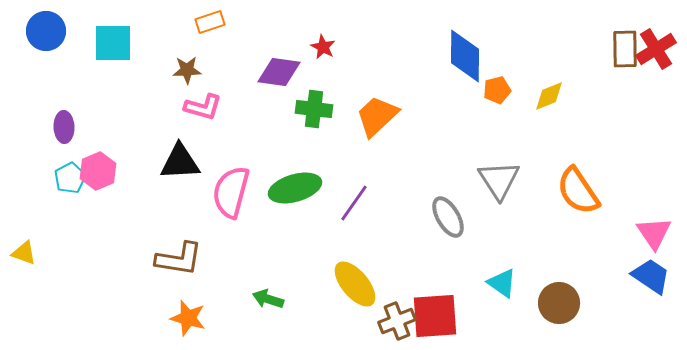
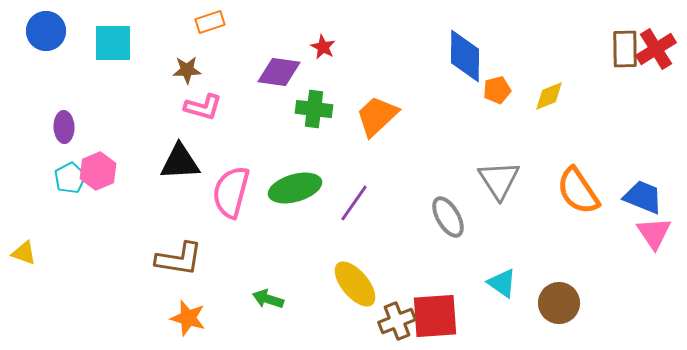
blue trapezoid: moved 8 px left, 79 px up; rotated 12 degrees counterclockwise
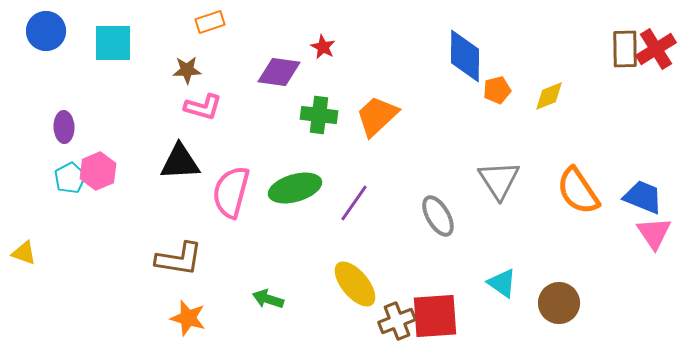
green cross: moved 5 px right, 6 px down
gray ellipse: moved 10 px left, 1 px up
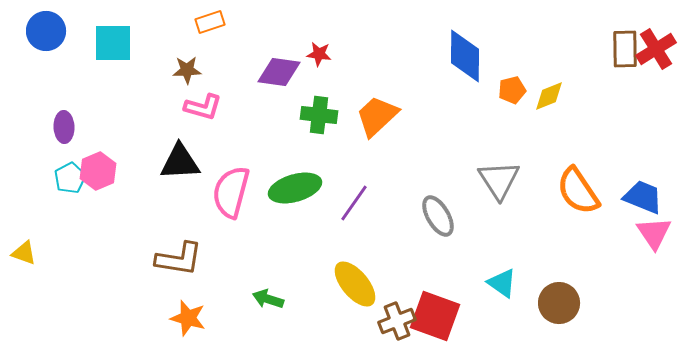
red star: moved 4 px left, 7 px down; rotated 20 degrees counterclockwise
orange pentagon: moved 15 px right
red square: rotated 24 degrees clockwise
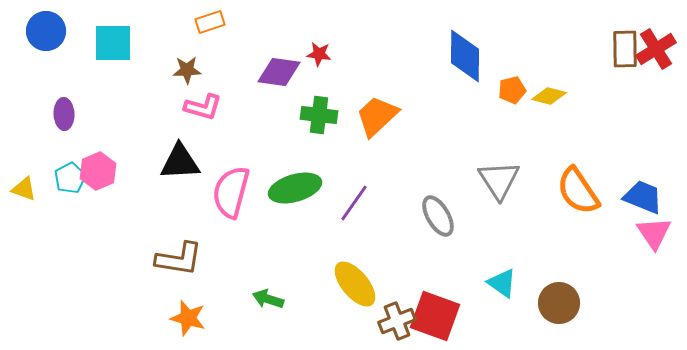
yellow diamond: rotated 36 degrees clockwise
purple ellipse: moved 13 px up
yellow triangle: moved 64 px up
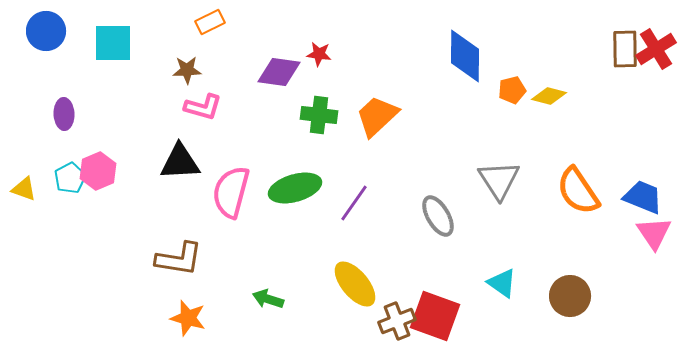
orange rectangle: rotated 8 degrees counterclockwise
brown circle: moved 11 px right, 7 px up
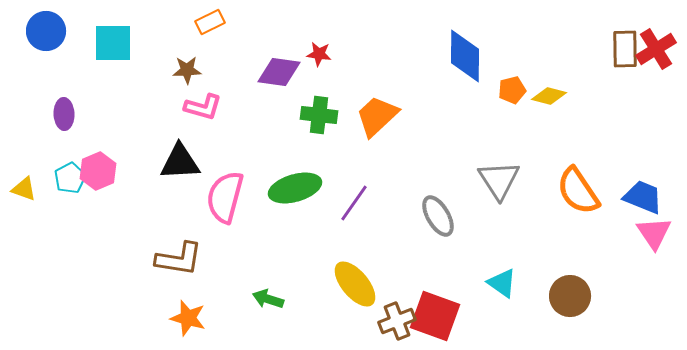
pink semicircle: moved 6 px left, 5 px down
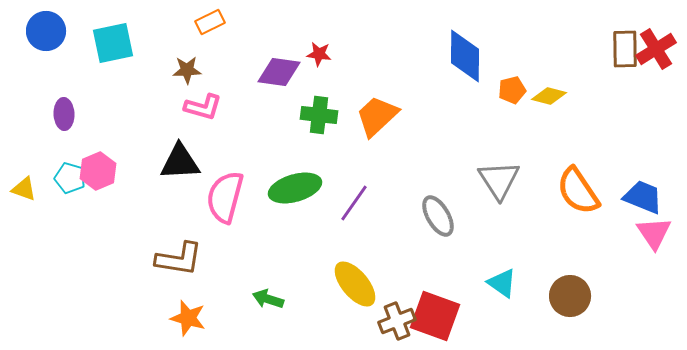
cyan square: rotated 12 degrees counterclockwise
cyan pentagon: rotated 28 degrees counterclockwise
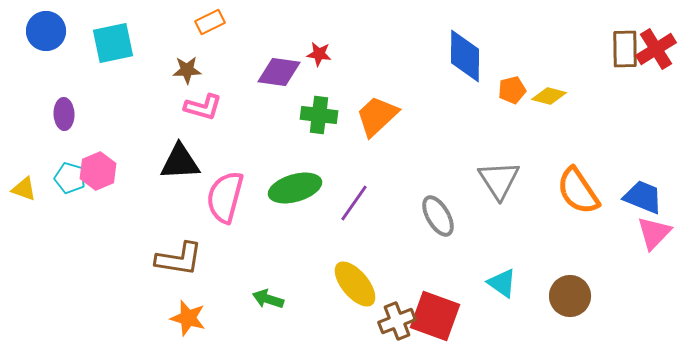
pink triangle: rotated 18 degrees clockwise
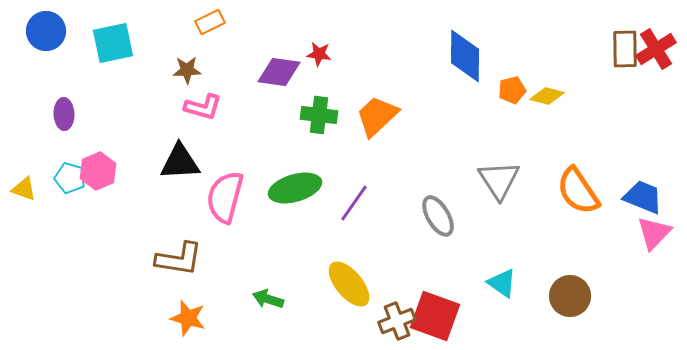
yellow diamond: moved 2 px left
yellow ellipse: moved 6 px left
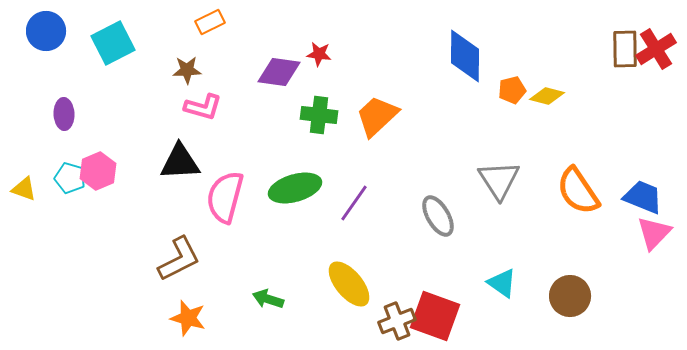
cyan square: rotated 15 degrees counterclockwise
brown L-shape: rotated 36 degrees counterclockwise
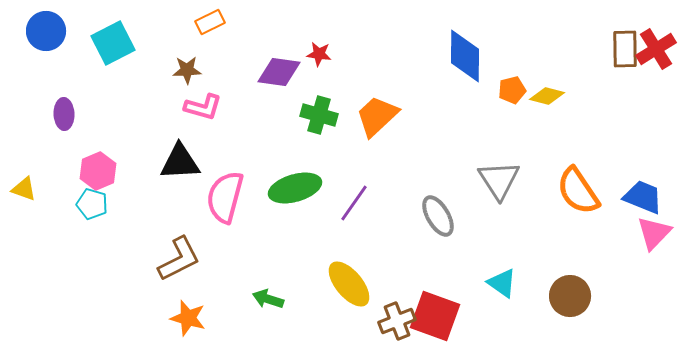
green cross: rotated 9 degrees clockwise
cyan pentagon: moved 22 px right, 26 px down
